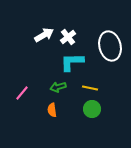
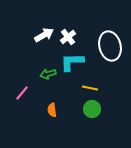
green arrow: moved 10 px left, 13 px up
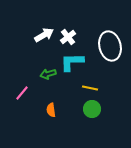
orange semicircle: moved 1 px left
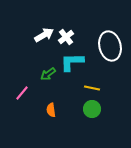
white cross: moved 2 px left
green arrow: rotated 21 degrees counterclockwise
yellow line: moved 2 px right
